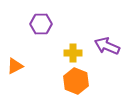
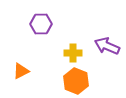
orange triangle: moved 6 px right, 5 px down
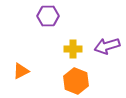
purple hexagon: moved 7 px right, 8 px up
purple arrow: rotated 40 degrees counterclockwise
yellow cross: moved 4 px up
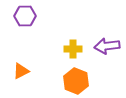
purple hexagon: moved 23 px left
purple arrow: rotated 10 degrees clockwise
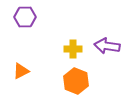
purple hexagon: moved 1 px down
purple arrow: rotated 15 degrees clockwise
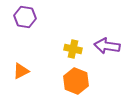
purple hexagon: rotated 10 degrees clockwise
yellow cross: rotated 12 degrees clockwise
